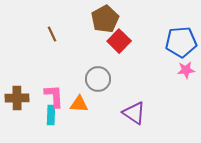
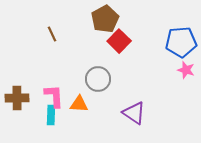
pink star: rotated 24 degrees clockwise
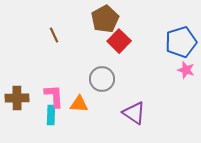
brown line: moved 2 px right, 1 px down
blue pentagon: rotated 12 degrees counterclockwise
gray circle: moved 4 px right
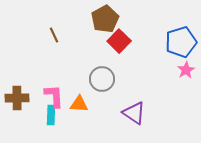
pink star: rotated 24 degrees clockwise
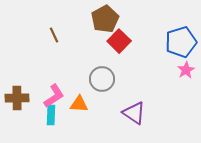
pink L-shape: rotated 60 degrees clockwise
